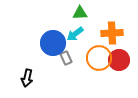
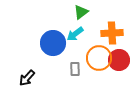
green triangle: moved 1 px right, 1 px up; rotated 35 degrees counterclockwise
gray rectangle: moved 9 px right, 11 px down; rotated 24 degrees clockwise
black arrow: rotated 30 degrees clockwise
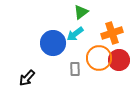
orange cross: rotated 15 degrees counterclockwise
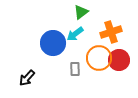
orange cross: moved 1 px left, 1 px up
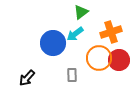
gray rectangle: moved 3 px left, 6 px down
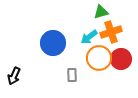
green triangle: moved 20 px right; rotated 21 degrees clockwise
cyan arrow: moved 14 px right, 3 px down
red circle: moved 2 px right, 1 px up
black arrow: moved 13 px left, 2 px up; rotated 18 degrees counterclockwise
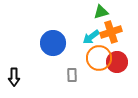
cyan arrow: moved 2 px right
red circle: moved 4 px left, 3 px down
black arrow: moved 1 px down; rotated 24 degrees counterclockwise
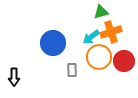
orange circle: moved 1 px up
red circle: moved 7 px right, 1 px up
gray rectangle: moved 5 px up
